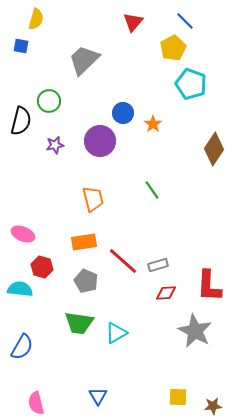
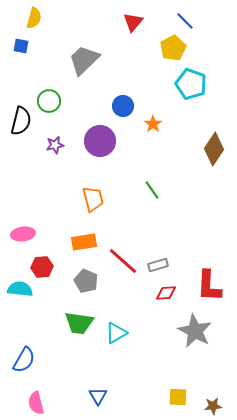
yellow semicircle: moved 2 px left, 1 px up
blue circle: moved 7 px up
pink ellipse: rotated 30 degrees counterclockwise
red hexagon: rotated 20 degrees counterclockwise
blue semicircle: moved 2 px right, 13 px down
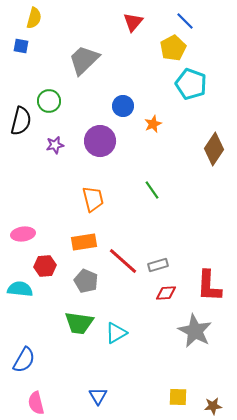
orange star: rotated 12 degrees clockwise
red hexagon: moved 3 px right, 1 px up
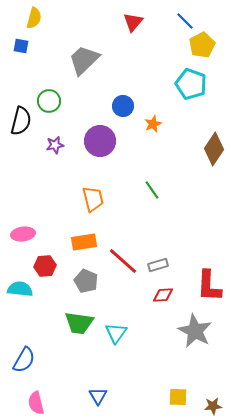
yellow pentagon: moved 29 px right, 3 px up
red diamond: moved 3 px left, 2 px down
cyan triangle: rotated 25 degrees counterclockwise
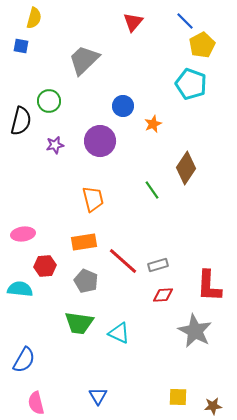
brown diamond: moved 28 px left, 19 px down
cyan triangle: moved 3 px right; rotated 40 degrees counterclockwise
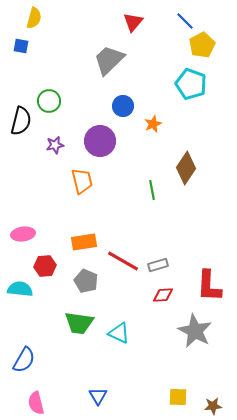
gray trapezoid: moved 25 px right
green line: rotated 24 degrees clockwise
orange trapezoid: moved 11 px left, 18 px up
red line: rotated 12 degrees counterclockwise
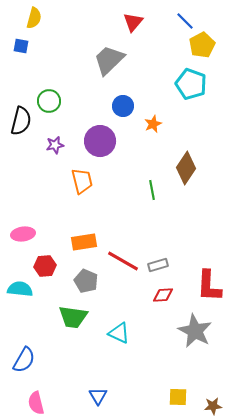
green trapezoid: moved 6 px left, 6 px up
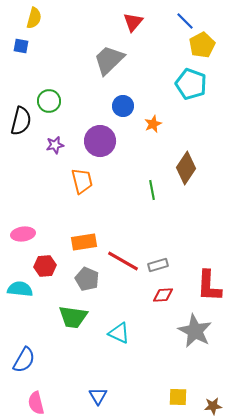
gray pentagon: moved 1 px right, 2 px up
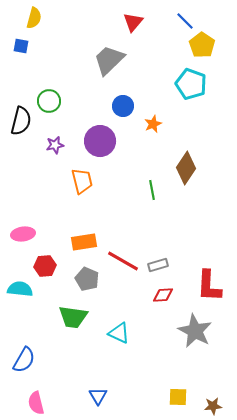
yellow pentagon: rotated 10 degrees counterclockwise
